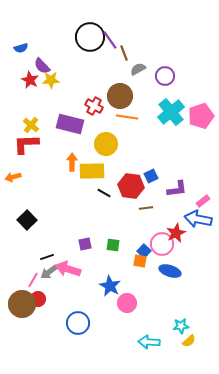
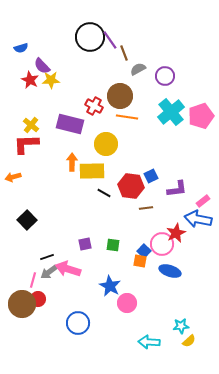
pink line at (33, 280): rotated 14 degrees counterclockwise
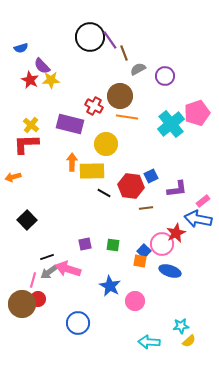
cyan cross at (171, 112): moved 12 px down
pink pentagon at (201, 116): moved 4 px left, 3 px up
pink circle at (127, 303): moved 8 px right, 2 px up
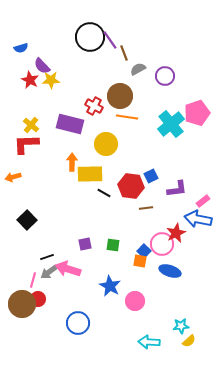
yellow rectangle at (92, 171): moved 2 px left, 3 px down
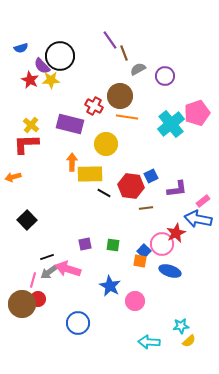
black circle at (90, 37): moved 30 px left, 19 px down
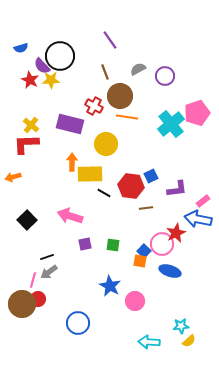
brown line at (124, 53): moved 19 px left, 19 px down
pink arrow at (68, 269): moved 2 px right, 53 px up
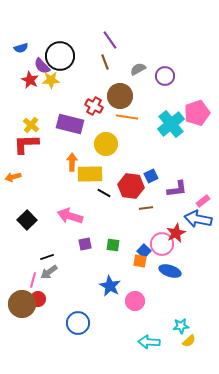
brown line at (105, 72): moved 10 px up
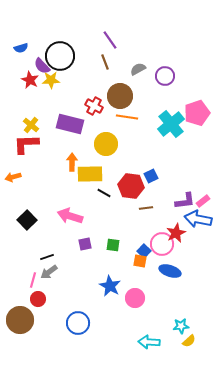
purple L-shape at (177, 189): moved 8 px right, 12 px down
pink circle at (135, 301): moved 3 px up
brown circle at (22, 304): moved 2 px left, 16 px down
